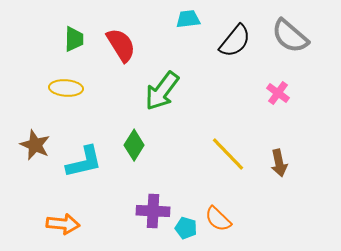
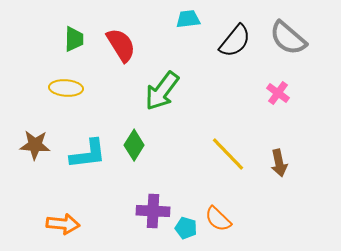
gray semicircle: moved 2 px left, 2 px down
brown star: rotated 20 degrees counterclockwise
cyan L-shape: moved 4 px right, 8 px up; rotated 6 degrees clockwise
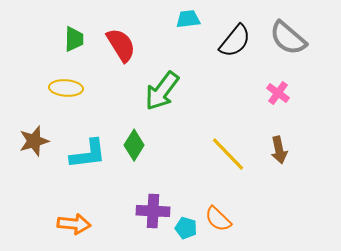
brown star: moved 1 px left, 4 px up; rotated 20 degrees counterclockwise
brown arrow: moved 13 px up
orange arrow: moved 11 px right
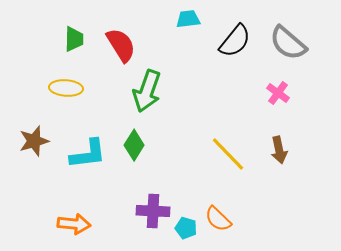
gray semicircle: moved 5 px down
green arrow: moved 15 px left; rotated 18 degrees counterclockwise
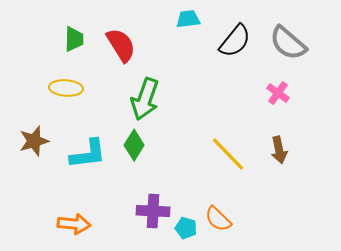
green arrow: moved 2 px left, 8 px down
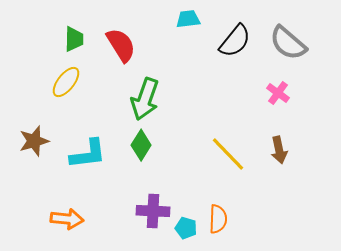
yellow ellipse: moved 6 px up; rotated 56 degrees counterclockwise
green diamond: moved 7 px right
orange semicircle: rotated 132 degrees counterclockwise
orange arrow: moved 7 px left, 5 px up
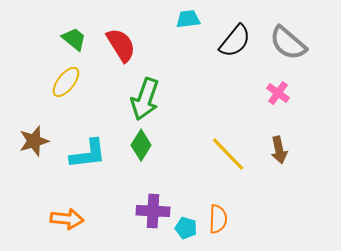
green trapezoid: rotated 52 degrees counterclockwise
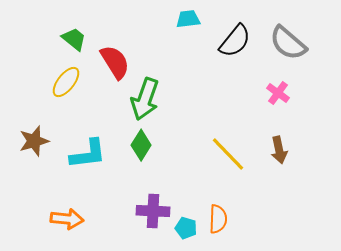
red semicircle: moved 6 px left, 17 px down
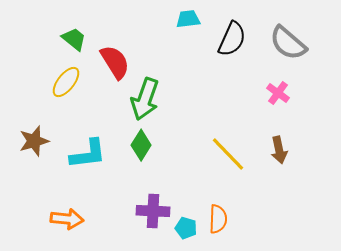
black semicircle: moved 3 px left, 2 px up; rotated 15 degrees counterclockwise
